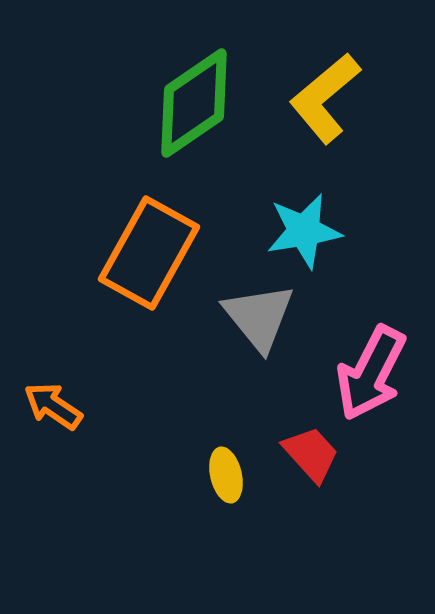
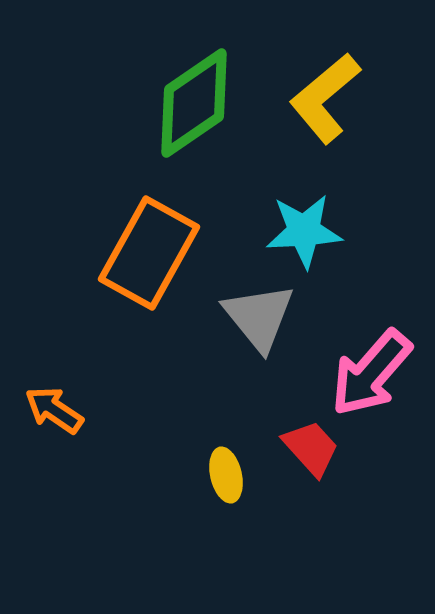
cyan star: rotated 6 degrees clockwise
pink arrow: rotated 14 degrees clockwise
orange arrow: moved 1 px right, 4 px down
red trapezoid: moved 6 px up
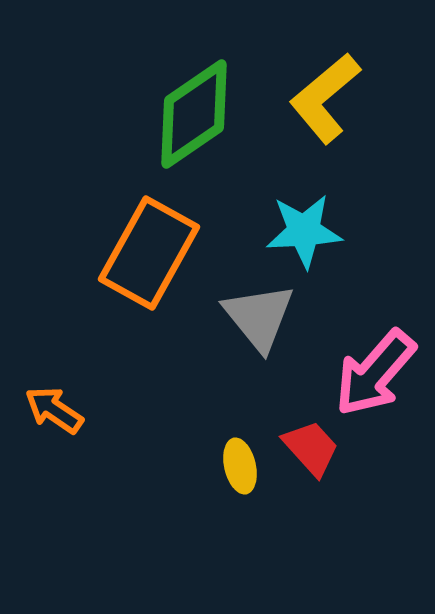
green diamond: moved 11 px down
pink arrow: moved 4 px right
yellow ellipse: moved 14 px right, 9 px up
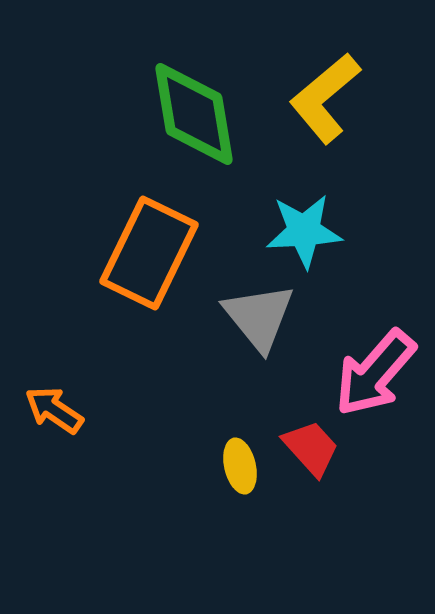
green diamond: rotated 65 degrees counterclockwise
orange rectangle: rotated 3 degrees counterclockwise
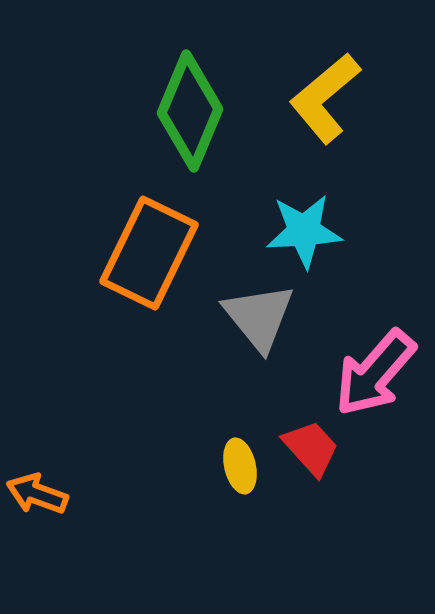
green diamond: moved 4 px left, 3 px up; rotated 32 degrees clockwise
orange arrow: moved 17 px left, 84 px down; rotated 14 degrees counterclockwise
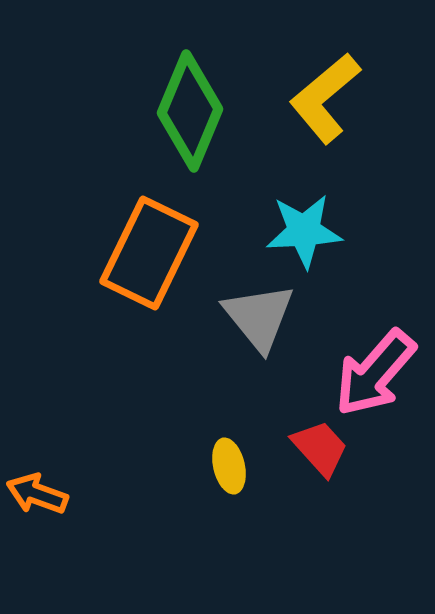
red trapezoid: moved 9 px right
yellow ellipse: moved 11 px left
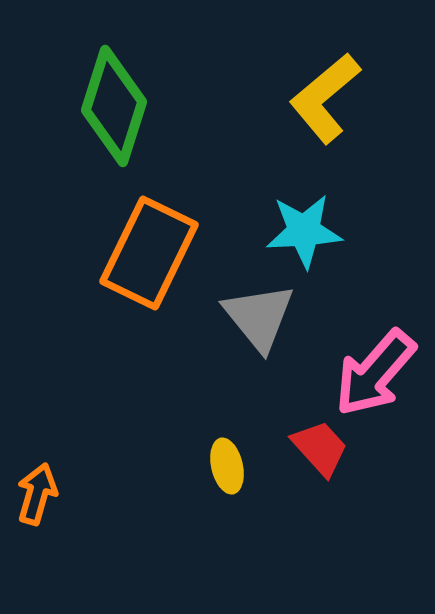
green diamond: moved 76 px left, 5 px up; rotated 5 degrees counterclockwise
yellow ellipse: moved 2 px left
orange arrow: rotated 86 degrees clockwise
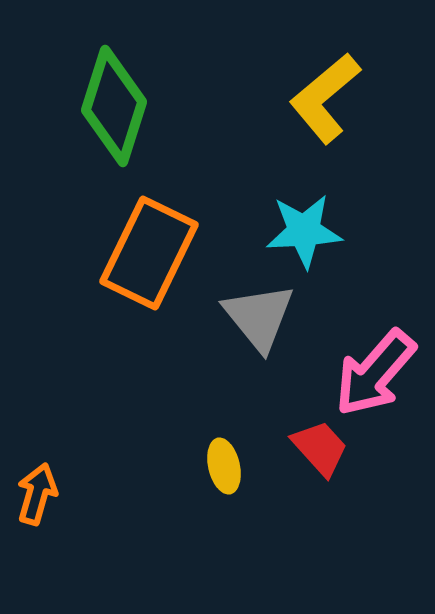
yellow ellipse: moved 3 px left
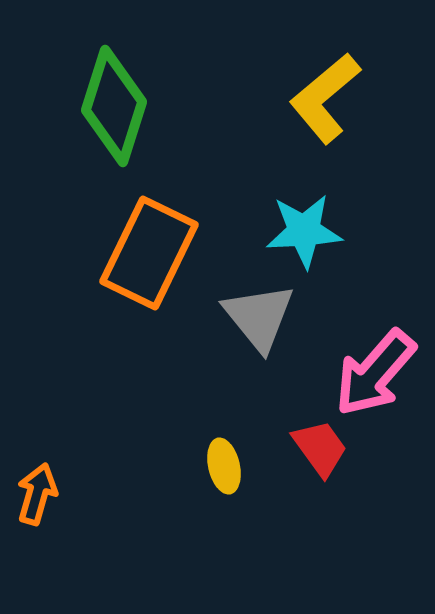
red trapezoid: rotated 6 degrees clockwise
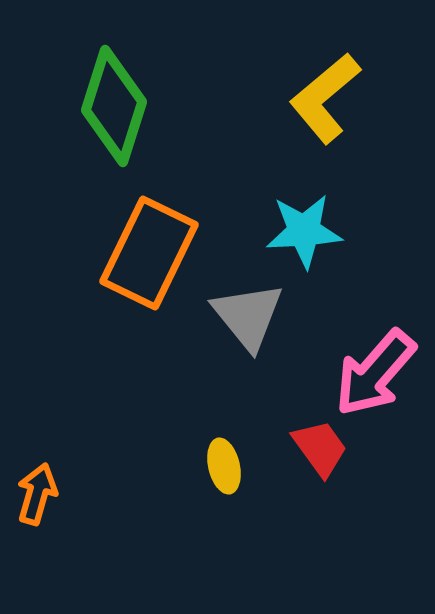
gray triangle: moved 11 px left, 1 px up
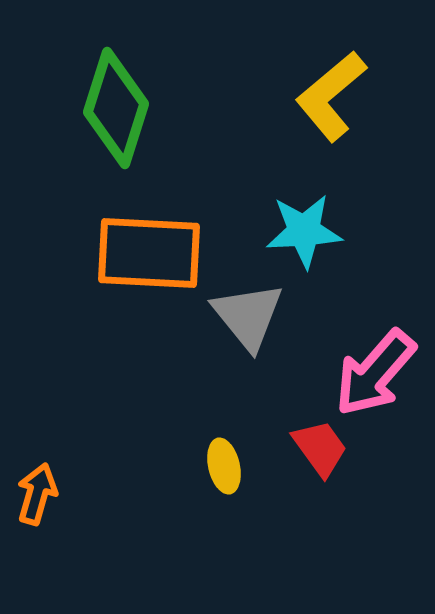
yellow L-shape: moved 6 px right, 2 px up
green diamond: moved 2 px right, 2 px down
orange rectangle: rotated 67 degrees clockwise
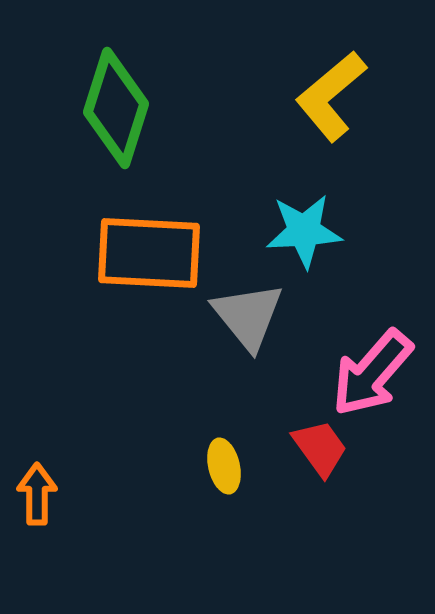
pink arrow: moved 3 px left
orange arrow: rotated 16 degrees counterclockwise
